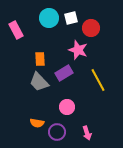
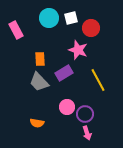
purple circle: moved 28 px right, 18 px up
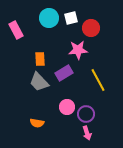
pink star: rotated 24 degrees counterclockwise
purple circle: moved 1 px right
